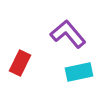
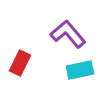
cyan rectangle: moved 1 px right, 2 px up
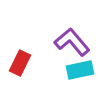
purple L-shape: moved 4 px right, 8 px down
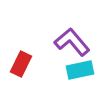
red rectangle: moved 1 px right, 1 px down
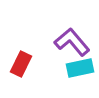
cyan rectangle: moved 2 px up
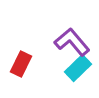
cyan rectangle: moved 2 px left; rotated 32 degrees counterclockwise
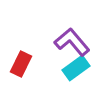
cyan rectangle: moved 2 px left; rotated 8 degrees clockwise
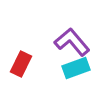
cyan rectangle: rotated 16 degrees clockwise
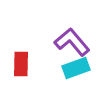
red rectangle: rotated 25 degrees counterclockwise
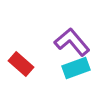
red rectangle: rotated 50 degrees counterclockwise
